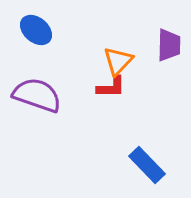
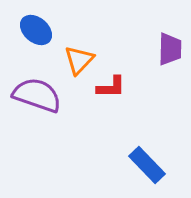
purple trapezoid: moved 1 px right, 4 px down
orange triangle: moved 39 px left, 1 px up
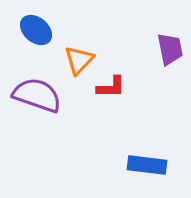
purple trapezoid: rotated 12 degrees counterclockwise
blue rectangle: rotated 39 degrees counterclockwise
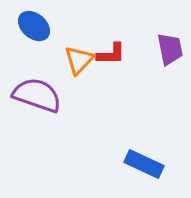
blue ellipse: moved 2 px left, 4 px up
red L-shape: moved 33 px up
blue rectangle: moved 3 px left, 1 px up; rotated 18 degrees clockwise
